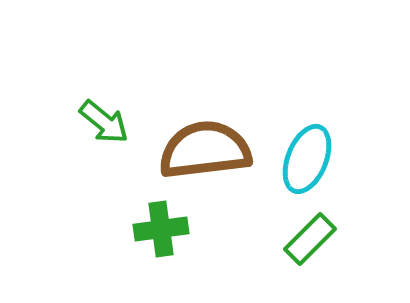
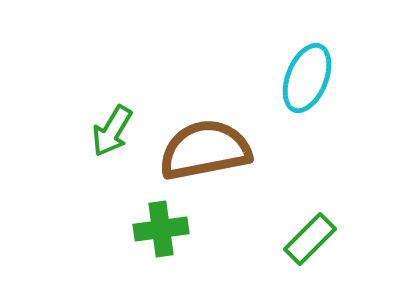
green arrow: moved 8 px right, 9 px down; rotated 82 degrees clockwise
brown semicircle: rotated 4 degrees counterclockwise
cyan ellipse: moved 81 px up
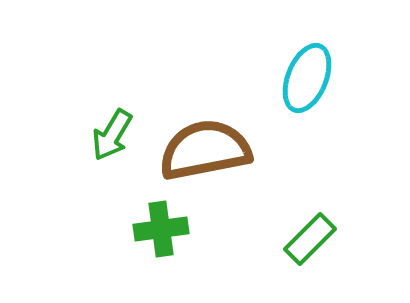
green arrow: moved 4 px down
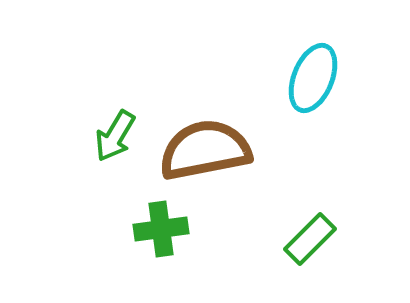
cyan ellipse: moved 6 px right
green arrow: moved 3 px right, 1 px down
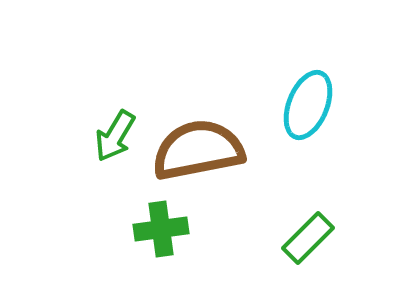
cyan ellipse: moved 5 px left, 27 px down
brown semicircle: moved 7 px left
green rectangle: moved 2 px left, 1 px up
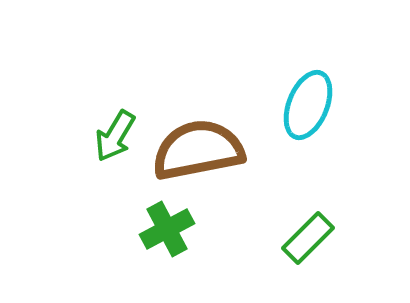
green cross: moved 6 px right; rotated 20 degrees counterclockwise
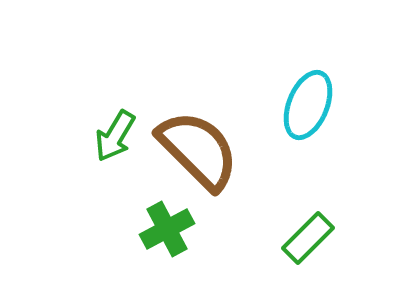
brown semicircle: rotated 56 degrees clockwise
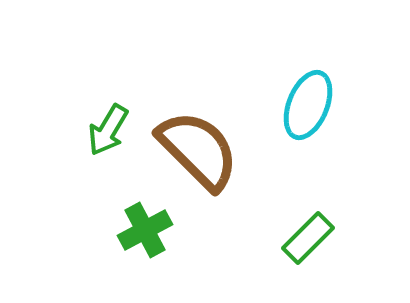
green arrow: moved 7 px left, 6 px up
green cross: moved 22 px left, 1 px down
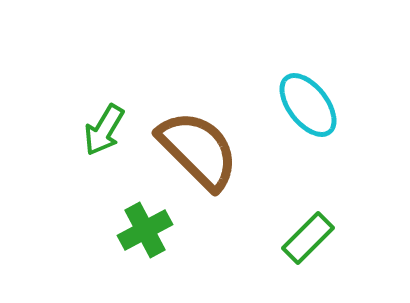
cyan ellipse: rotated 60 degrees counterclockwise
green arrow: moved 4 px left
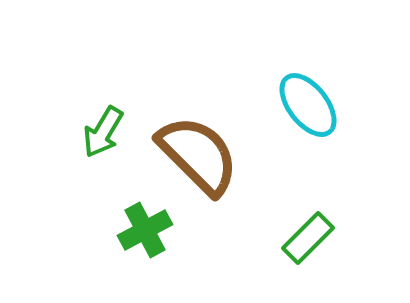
green arrow: moved 1 px left, 2 px down
brown semicircle: moved 5 px down
